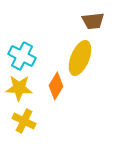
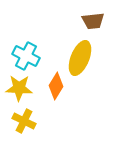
cyan cross: moved 4 px right
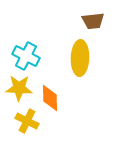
yellow ellipse: rotated 20 degrees counterclockwise
orange diamond: moved 6 px left, 12 px down; rotated 32 degrees counterclockwise
yellow cross: moved 3 px right
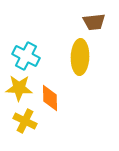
brown trapezoid: moved 1 px right, 1 px down
yellow ellipse: moved 1 px up
yellow cross: moved 2 px left
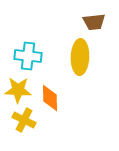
cyan cross: moved 2 px right; rotated 20 degrees counterclockwise
yellow star: moved 1 px left, 2 px down
yellow cross: moved 1 px left, 1 px up
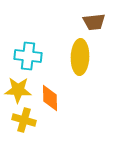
yellow cross: rotated 10 degrees counterclockwise
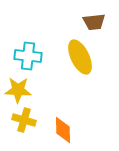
yellow ellipse: rotated 28 degrees counterclockwise
orange diamond: moved 13 px right, 32 px down
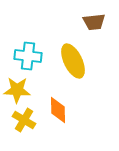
yellow ellipse: moved 7 px left, 4 px down
yellow star: moved 1 px left
yellow cross: rotated 15 degrees clockwise
orange diamond: moved 5 px left, 20 px up
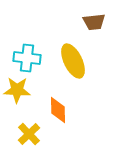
cyan cross: moved 1 px left, 2 px down
yellow cross: moved 5 px right, 14 px down; rotated 15 degrees clockwise
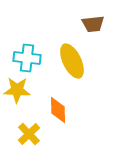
brown trapezoid: moved 1 px left, 2 px down
yellow ellipse: moved 1 px left
